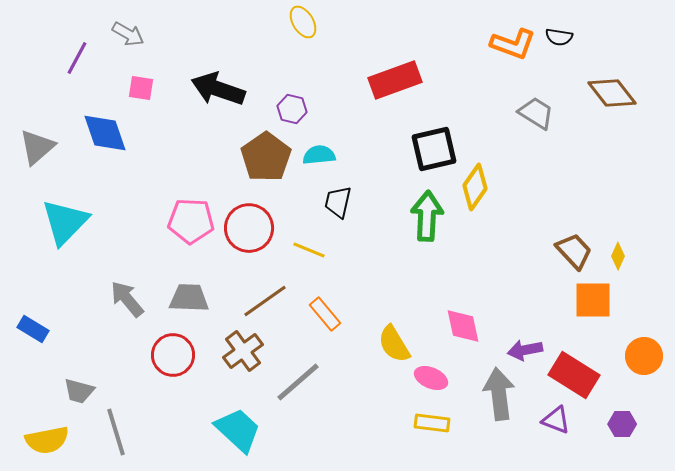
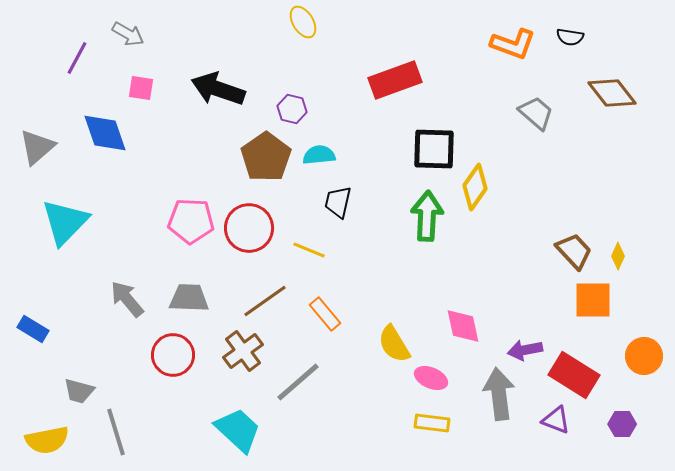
black semicircle at (559, 37): moved 11 px right
gray trapezoid at (536, 113): rotated 9 degrees clockwise
black square at (434, 149): rotated 15 degrees clockwise
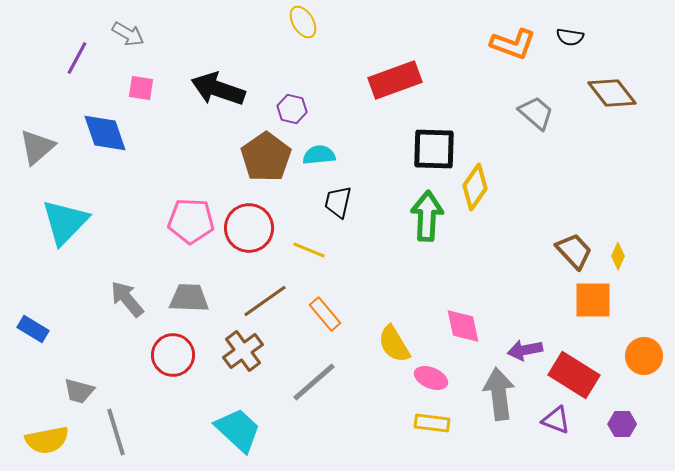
gray line at (298, 382): moved 16 px right
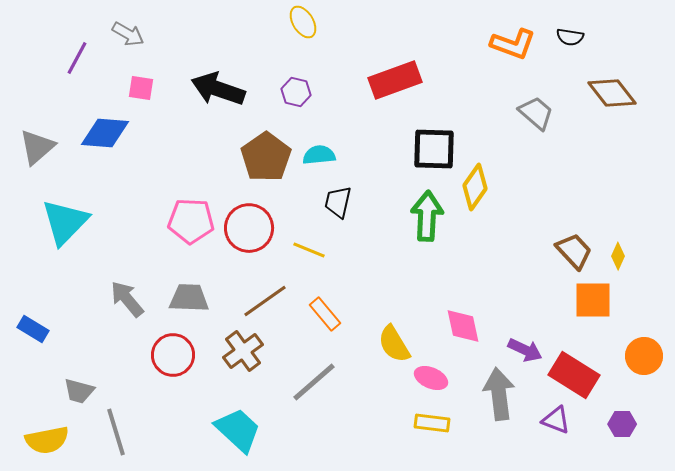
purple hexagon at (292, 109): moved 4 px right, 17 px up
blue diamond at (105, 133): rotated 66 degrees counterclockwise
purple arrow at (525, 350): rotated 144 degrees counterclockwise
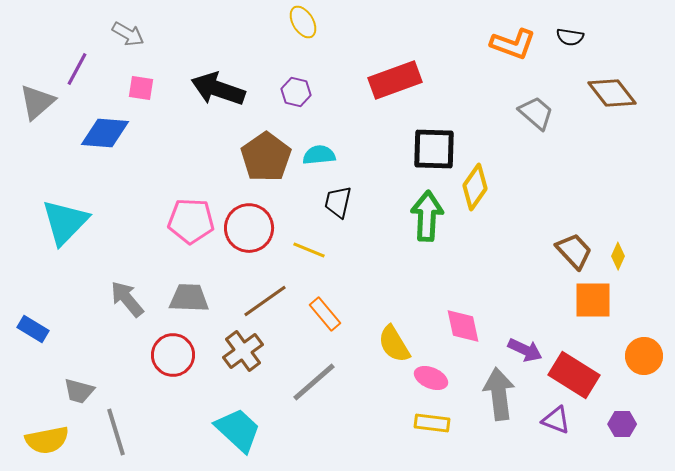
purple line at (77, 58): moved 11 px down
gray triangle at (37, 147): moved 45 px up
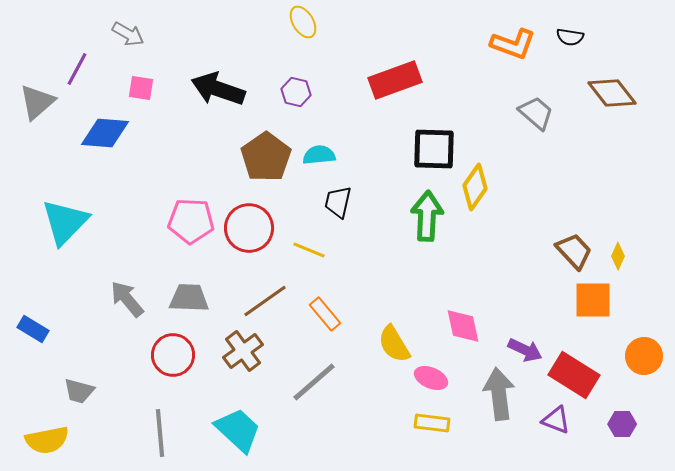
gray line at (116, 432): moved 44 px right, 1 px down; rotated 12 degrees clockwise
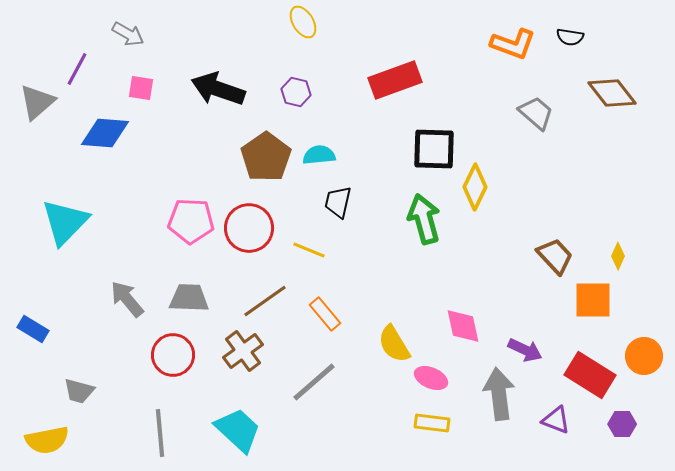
yellow diamond at (475, 187): rotated 9 degrees counterclockwise
green arrow at (427, 216): moved 3 px left, 3 px down; rotated 18 degrees counterclockwise
brown trapezoid at (574, 251): moved 19 px left, 5 px down
red rectangle at (574, 375): moved 16 px right
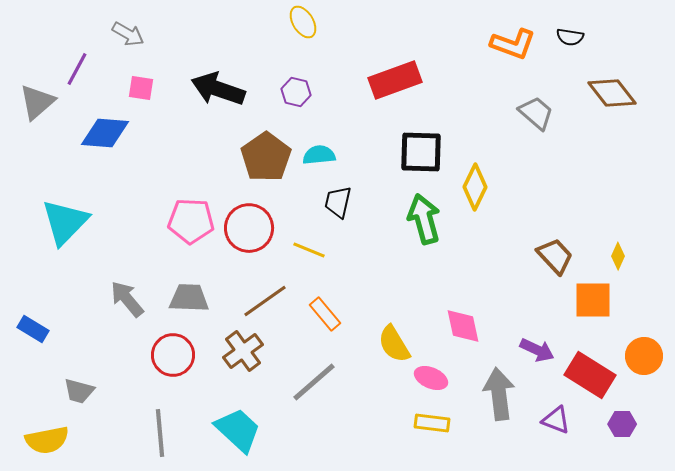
black square at (434, 149): moved 13 px left, 3 px down
purple arrow at (525, 350): moved 12 px right
